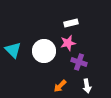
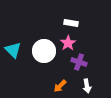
white rectangle: rotated 24 degrees clockwise
pink star: rotated 21 degrees counterclockwise
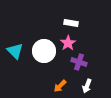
cyan triangle: moved 2 px right, 1 px down
white arrow: rotated 32 degrees clockwise
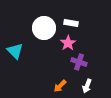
white circle: moved 23 px up
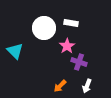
pink star: moved 1 px left, 3 px down
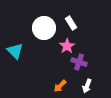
white rectangle: rotated 48 degrees clockwise
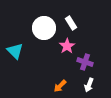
purple cross: moved 6 px right
white arrow: moved 2 px right, 1 px up
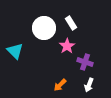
orange arrow: moved 1 px up
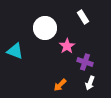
white rectangle: moved 12 px right, 6 px up
white circle: moved 1 px right
cyan triangle: rotated 24 degrees counterclockwise
white arrow: moved 1 px right, 2 px up
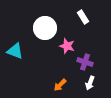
pink star: rotated 21 degrees counterclockwise
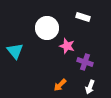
white rectangle: rotated 40 degrees counterclockwise
white circle: moved 2 px right
cyan triangle: rotated 30 degrees clockwise
white arrow: moved 4 px down
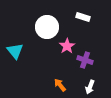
white circle: moved 1 px up
pink star: rotated 21 degrees clockwise
purple cross: moved 2 px up
orange arrow: rotated 96 degrees clockwise
